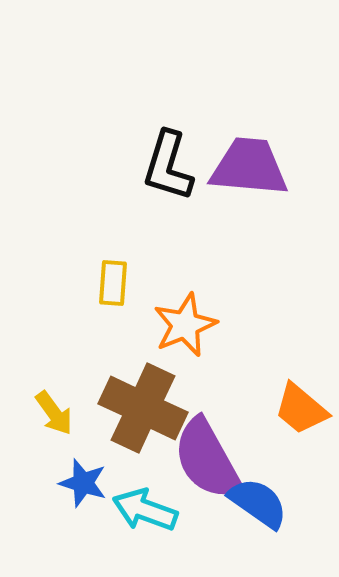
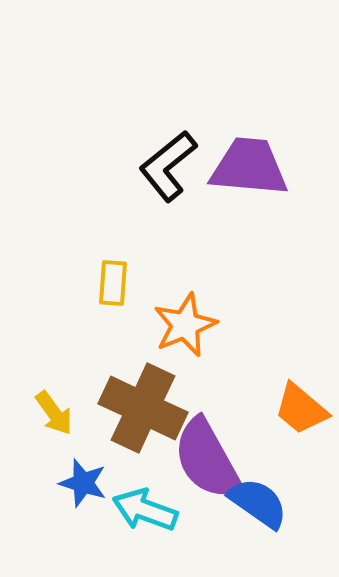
black L-shape: rotated 34 degrees clockwise
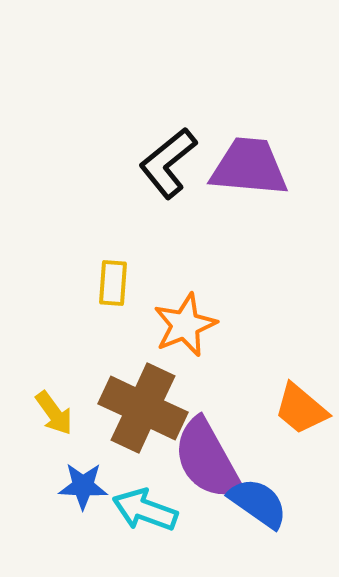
black L-shape: moved 3 px up
blue star: moved 3 px down; rotated 15 degrees counterclockwise
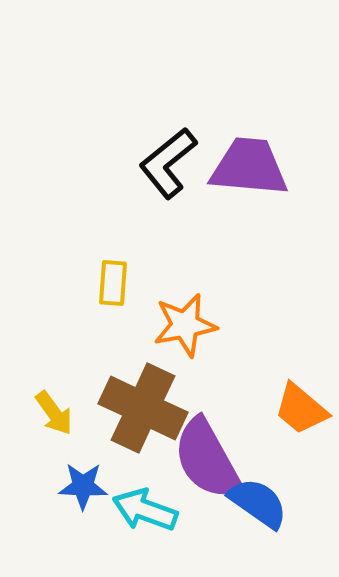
orange star: rotated 12 degrees clockwise
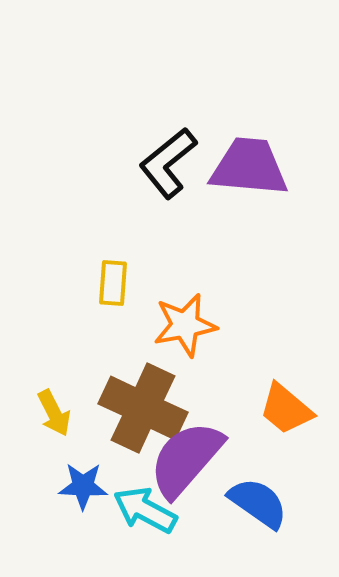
orange trapezoid: moved 15 px left
yellow arrow: rotated 9 degrees clockwise
purple semicircle: moved 21 px left; rotated 70 degrees clockwise
cyan arrow: rotated 8 degrees clockwise
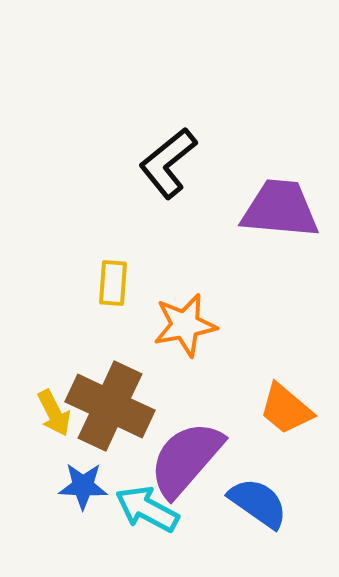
purple trapezoid: moved 31 px right, 42 px down
brown cross: moved 33 px left, 2 px up
cyan arrow: moved 2 px right, 1 px up
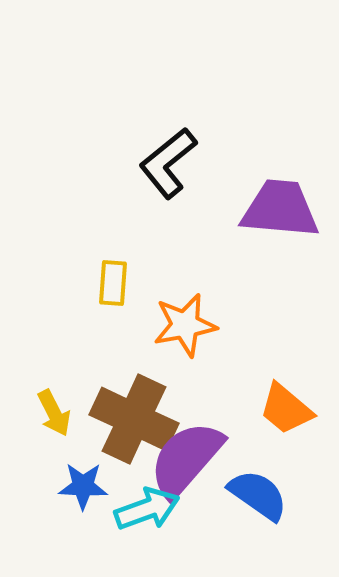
brown cross: moved 24 px right, 13 px down
blue semicircle: moved 8 px up
cyan arrow: rotated 132 degrees clockwise
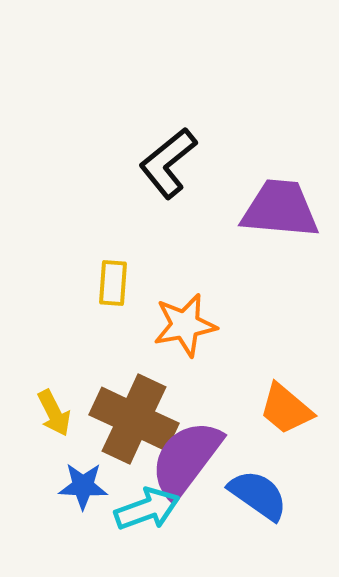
purple semicircle: rotated 4 degrees counterclockwise
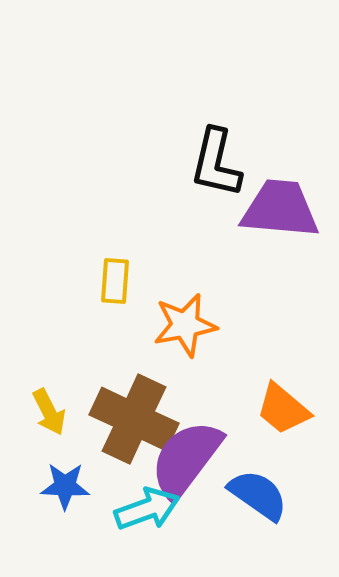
black L-shape: moved 48 px right; rotated 38 degrees counterclockwise
yellow rectangle: moved 2 px right, 2 px up
orange trapezoid: moved 3 px left
yellow arrow: moved 5 px left, 1 px up
blue star: moved 18 px left
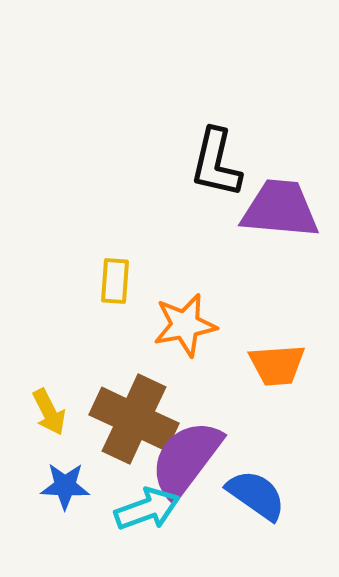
orange trapezoid: moved 6 px left, 44 px up; rotated 44 degrees counterclockwise
blue semicircle: moved 2 px left
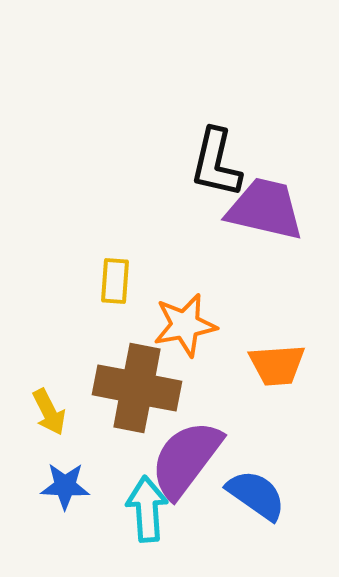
purple trapezoid: moved 15 px left; rotated 8 degrees clockwise
brown cross: moved 3 px right, 31 px up; rotated 14 degrees counterclockwise
cyan arrow: rotated 74 degrees counterclockwise
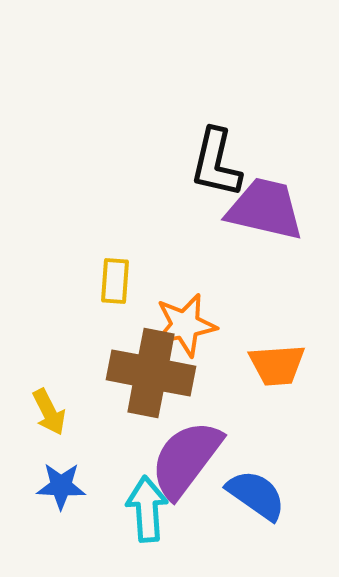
brown cross: moved 14 px right, 15 px up
blue star: moved 4 px left
